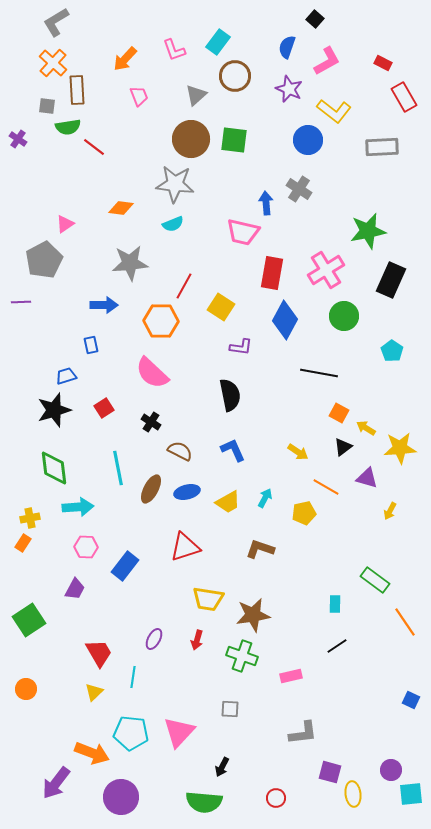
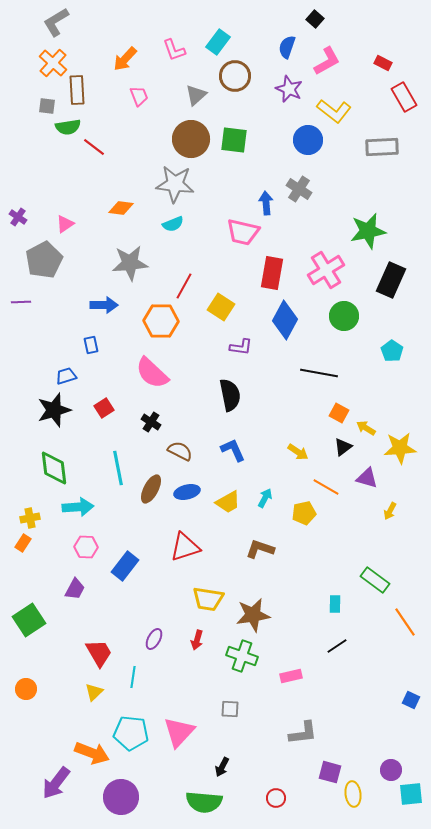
purple cross at (18, 139): moved 78 px down
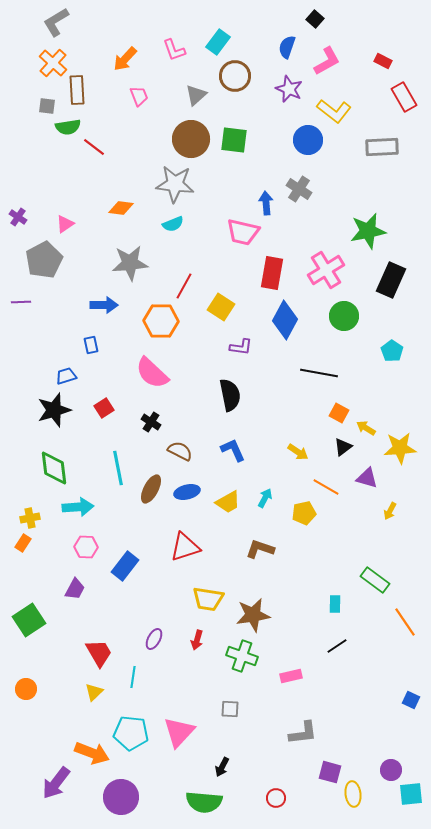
red rectangle at (383, 63): moved 2 px up
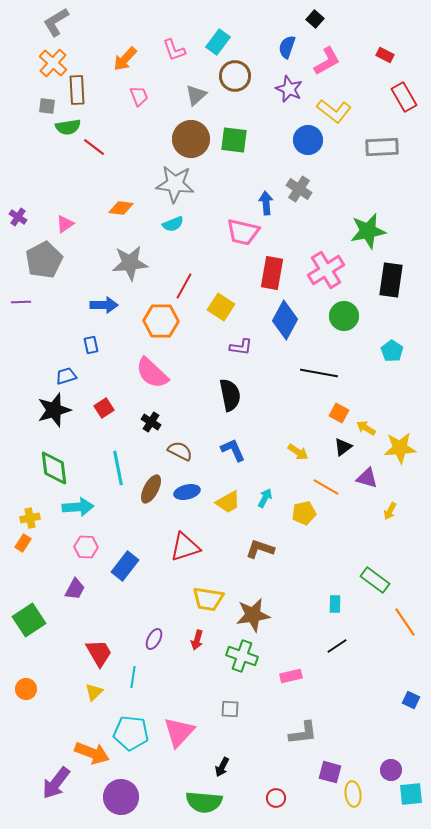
red rectangle at (383, 61): moved 2 px right, 6 px up
black rectangle at (391, 280): rotated 16 degrees counterclockwise
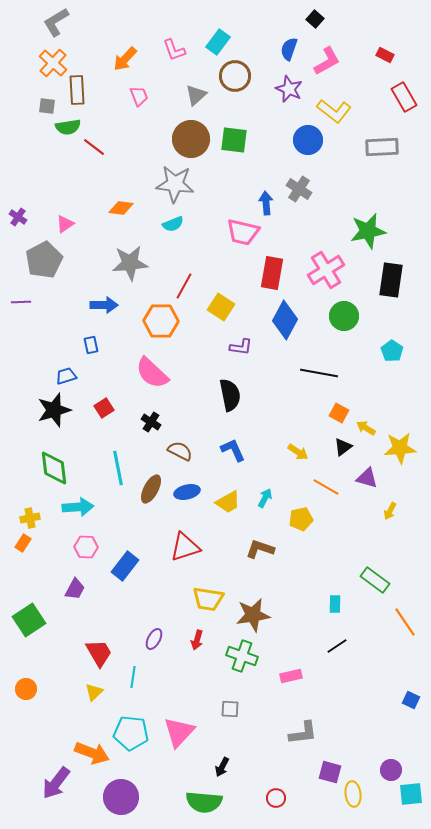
blue semicircle at (287, 47): moved 2 px right, 2 px down
yellow pentagon at (304, 513): moved 3 px left, 6 px down
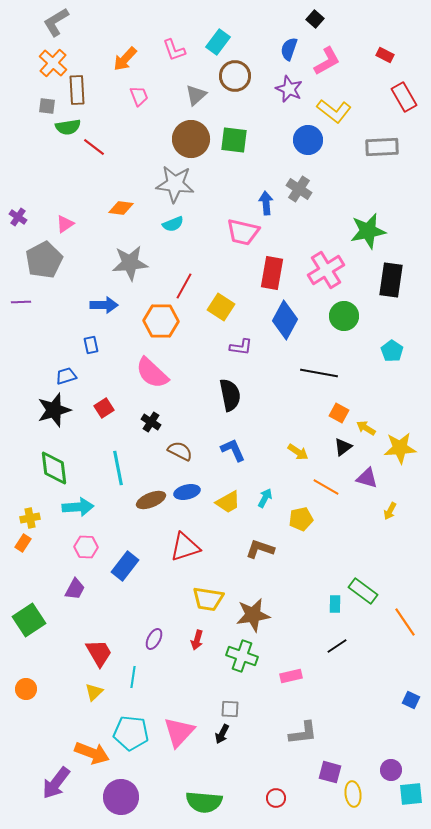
brown ellipse at (151, 489): moved 11 px down; rotated 40 degrees clockwise
green rectangle at (375, 580): moved 12 px left, 11 px down
black arrow at (222, 767): moved 33 px up
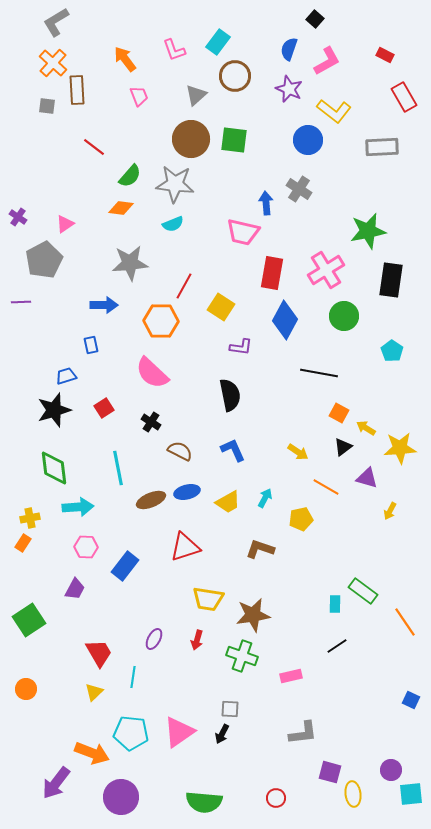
orange arrow at (125, 59): rotated 100 degrees clockwise
green semicircle at (68, 127): moved 62 px right, 49 px down; rotated 40 degrees counterclockwise
pink triangle at (179, 732): rotated 12 degrees clockwise
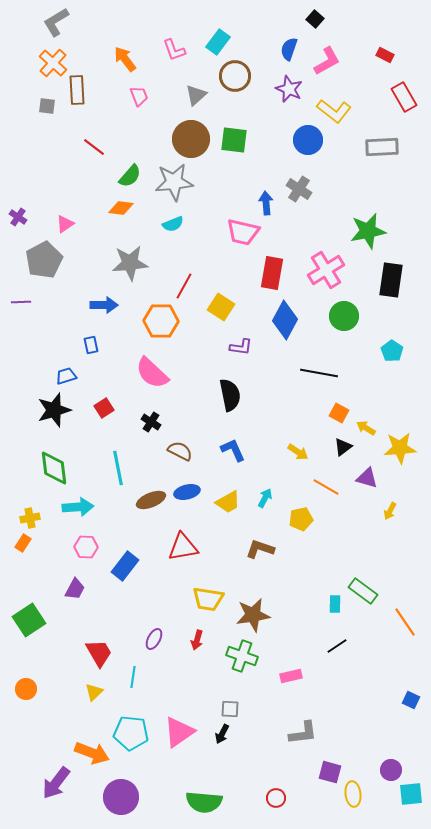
gray star at (175, 184): moved 1 px left, 2 px up; rotated 12 degrees counterclockwise
red triangle at (185, 547): moved 2 px left; rotated 8 degrees clockwise
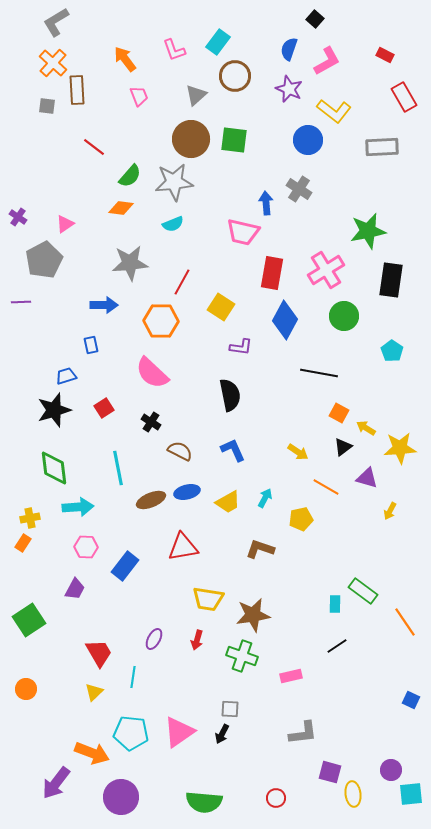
red line at (184, 286): moved 2 px left, 4 px up
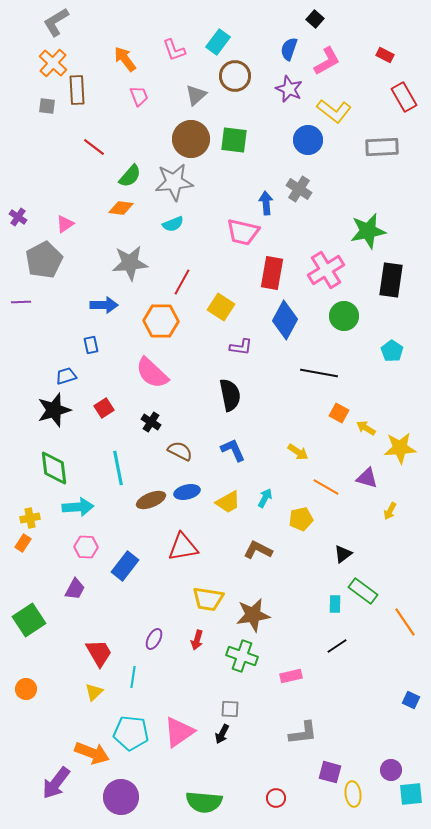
black triangle at (343, 447): moved 107 px down
brown L-shape at (260, 549): moved 2 px left, 1 px down; rotated 8 degrees clockwise
